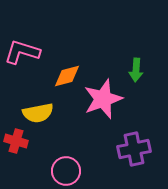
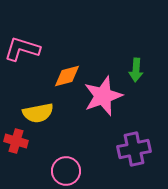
pink L-shape: moved 3 px up
pink star: moved 3 px up
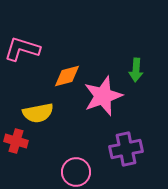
purple cross: moved 8 px left
pink circle: moved 10 px right, 1 px down
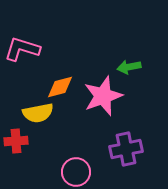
green arrow: moved 7 px left, 3 px up; rotated 75 degrees clockwise
orange diamond: moved 7 px left, 11 px down
red cross: rotated 20 degrees counterclockwise
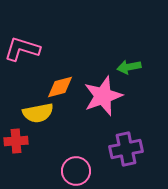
pink circle: moved 1 px up
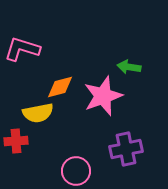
green arrow: rotated 20 degrees clockwise
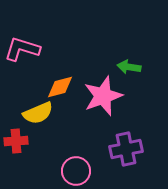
yellow semicircle: rotated 12 degrees counterclockwise
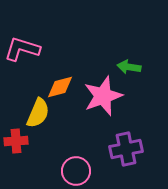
yellow semicircle: rotated 44 degrees counterclockwise
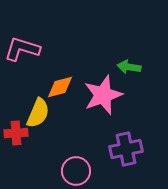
pink star: moved 1 px up
red cross: moved 8 px up
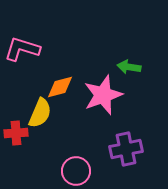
yellow semicircle: moved 2 px right
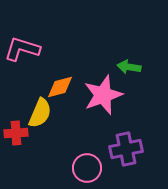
pink circle: moved 11 px right, 3 px up
